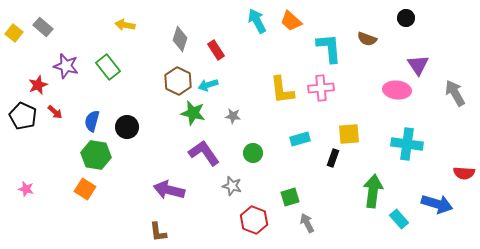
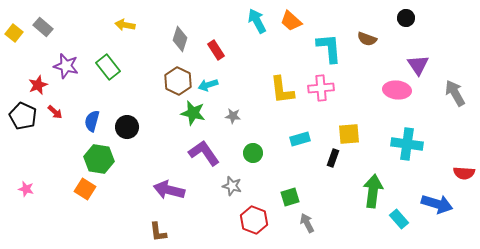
green hexagon at (96, 155): moved 3 px right, 4 px down
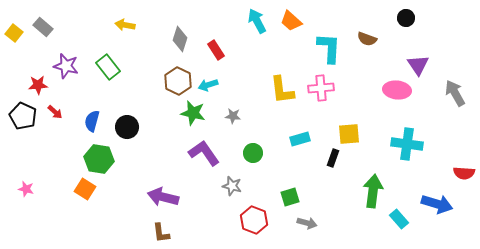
cyan L-shape at (329, 48): rotated 8 degrees clockwise
red star at (38, 85): rotated 18 degrees clockwise
purple arrow at (169, 190): moved 6 px left, 7 px down
gray arrow at (307, 223): rotated 132 degrees clockwise
brown L-shape at (158, 232): moved 3 px right, 1 px down
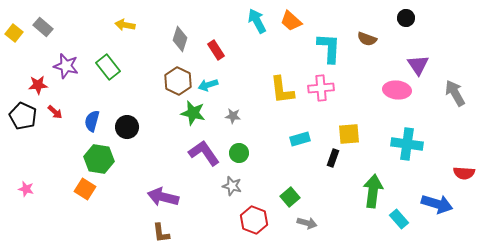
green circle at (253, 153): moved 14 px left
green square at (290, 197): rotated 24 degrees counterclockwise
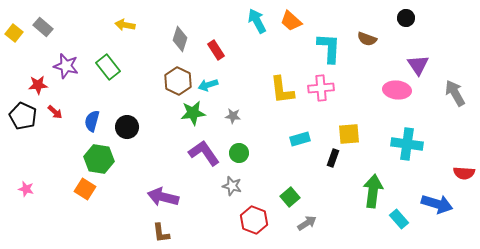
green star at (193, 113): rotated 20 degrees counterclockwise
gray arrow at (307, 223): rotated 48 degrees counterclockwise
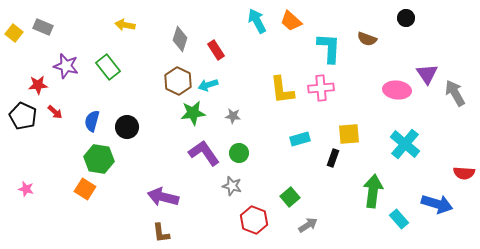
gray rectangle at (43, 27): rotated 18 degrees counterclockwise
purple triangle at (418, 65): moved 9 px right, 9 px down
cyan cross at (407, 144): moved 2 px left; rotated 32 degrees clockwise
gray arrow at (307, 223): moved 1 px right, 2 px down
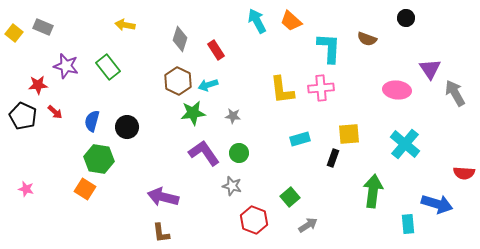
purple triangle at (427, 74): moved 3 px right, 5 px up
cyan rectangle at (399, 219): moved 9 px right, 5 px down; rotated 36 degrees clockwise
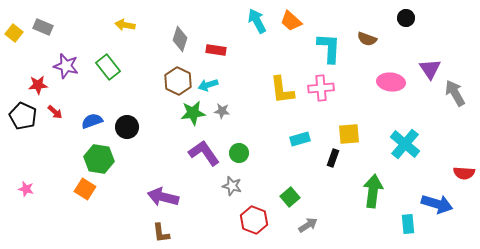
red rectangle at (216, 50): rotated 48 degrees counterclockwise
pink ellipse at (397, 90): moved 6 px left, 8 px up
gray star at (233, 116): moved 11 px left, 5 px up
blue semicircle at (92, 121): rotated 55 degrees clockwise
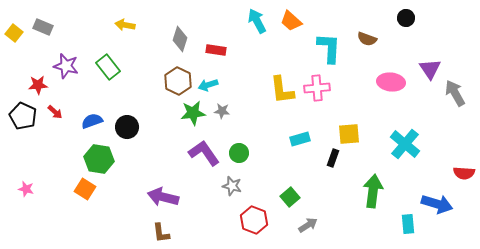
pink cross at (321, 88): moved 4 px left
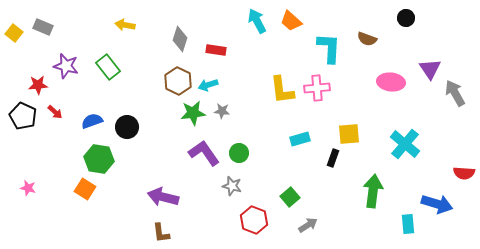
pink star at (26, 189): moved 2 px right, 1 px up
